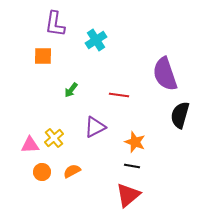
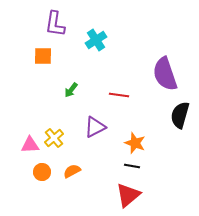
orange star: moved 1 px down
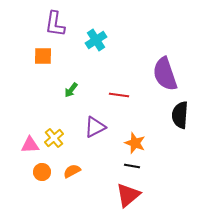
black semicircle: rotated 12 degrees counterclockwise
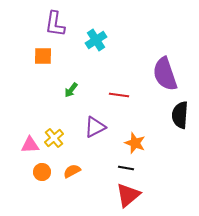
black line: moved 6 px left, 2 px down
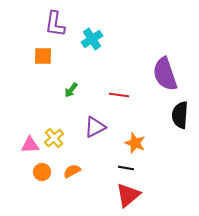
cyan cross: moved 4 px left, 1 px up
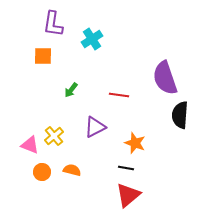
purple L-shape: moved 2 px left
purple semicircle: moved 4 px down
yellow cross: moved 2 px up
pink triangle: rotated 24 degrees clockwise
orange semicircle: moved 1 px up; rotated 42 degrees clockwise
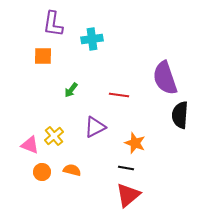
cyan cross: rotated 25 degrees clockwise
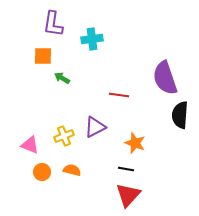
green arrow: moved 9 px left, 12 px up; rotated 84 degrees clockwise
yellow cross: moved 10 px right; rotated 18 degrees clockwise
black line: moved 1 px down
red triangle: rotated 8 degrees counterclockwise
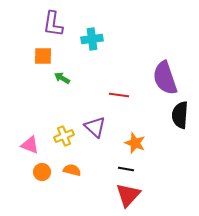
purple triangle: rotated 50 degrees counterclockwise
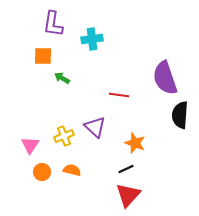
pink triangle: rotated 42 degrees clockwise
black line: rotated 35 degrees counterclockwise
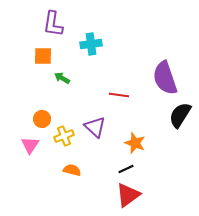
cyan cross: moved 1 px left, 5 px down
black semicircle: rotated 28 degrees clockwise
orange circle: moved 53 px up
red triangle: rotated 12 degrees clockwise
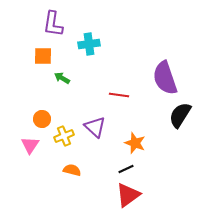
cyan cross: moved 2 px left
